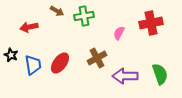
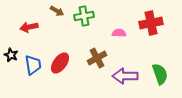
pink semicircle: rotated 64 degrees clockwise
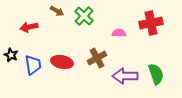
green cross: rotated 36 degrees counterclockwise
red ellipse: moved 2 px right, 1 px up; rotated 65 degrees clockwise
green semicircle: moved 4 px left
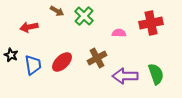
red ellipse: rotated 55 degrees counterclockwise
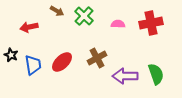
pink semicircle: moved 1 px left, 9 px up
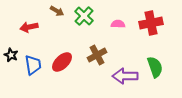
brown cross: moved 3 px up
green semicircle: moved 1 px left, 7 px up
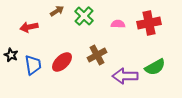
brown arrow: rotated 64 degrees counterclockwise
red cross: moved 2 px left
green semicircle: rotated 80 degrees clockwise
